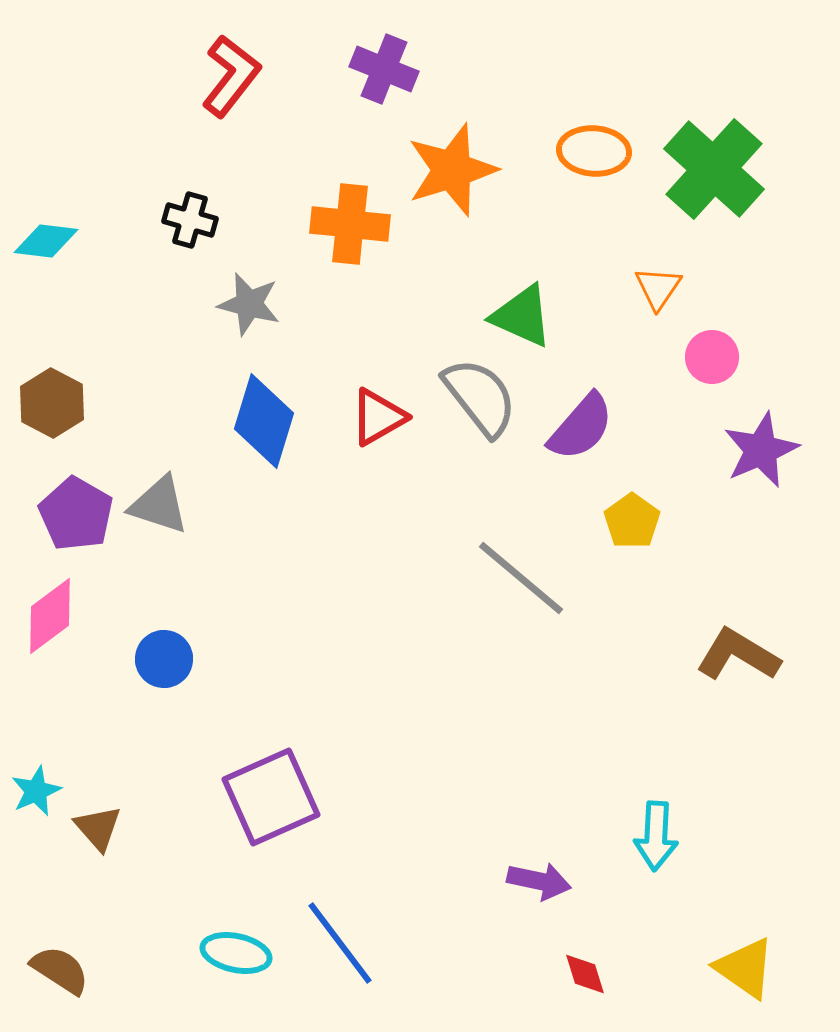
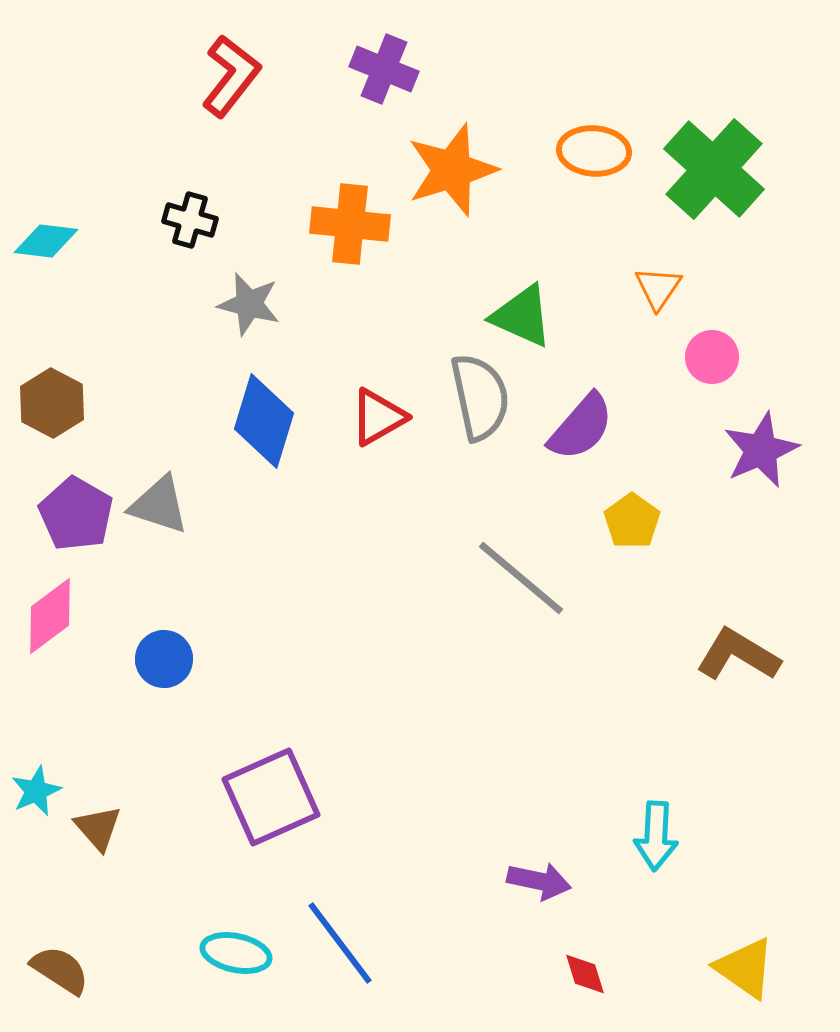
gray semicircle: rotated 26 degrees clockwise
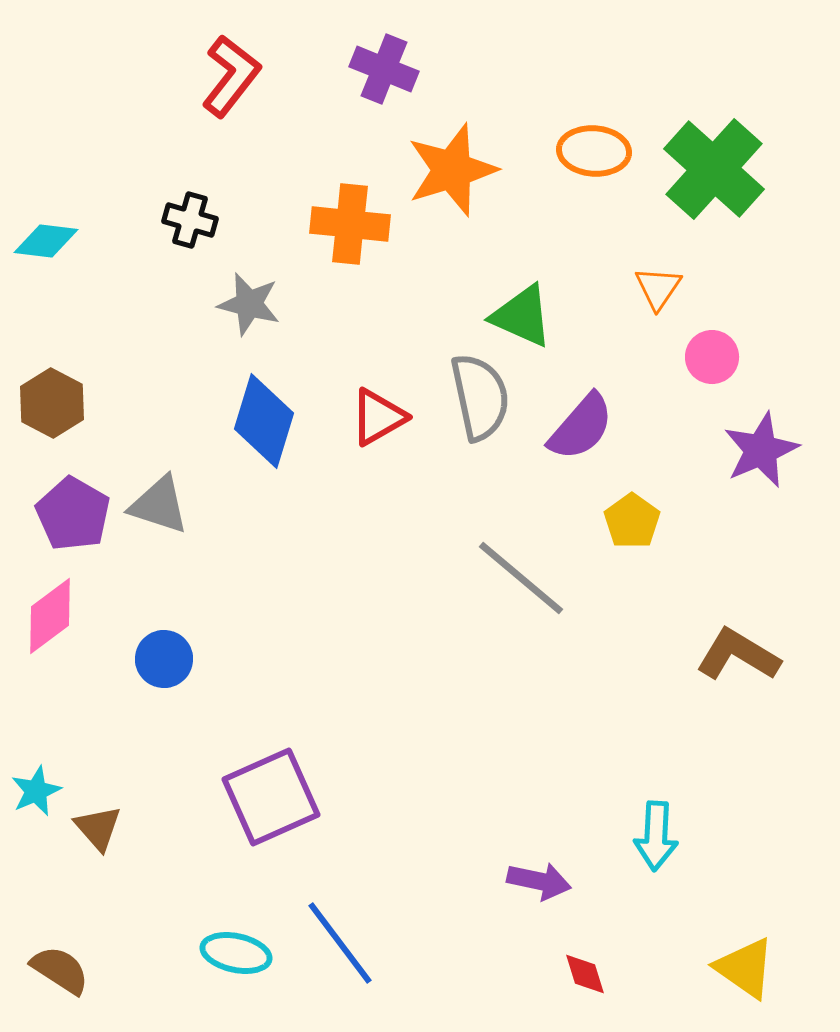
purple pentagon: moved 3 px left
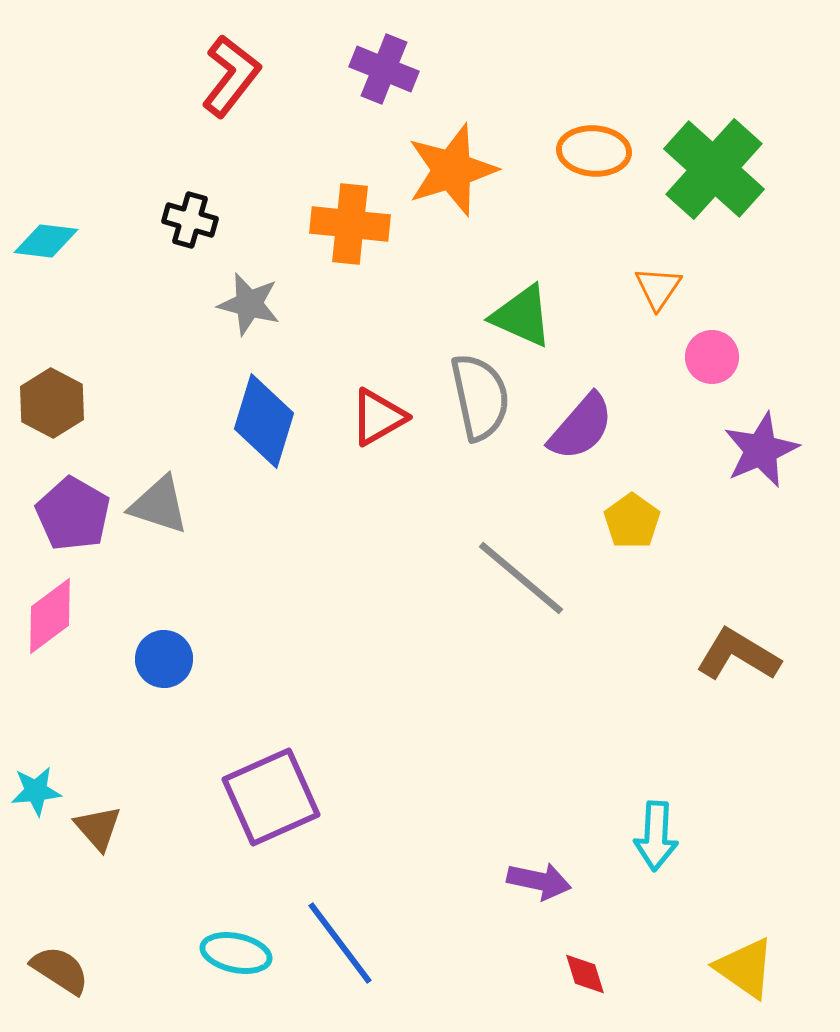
cyan star: rotated 18 degrees clockwise
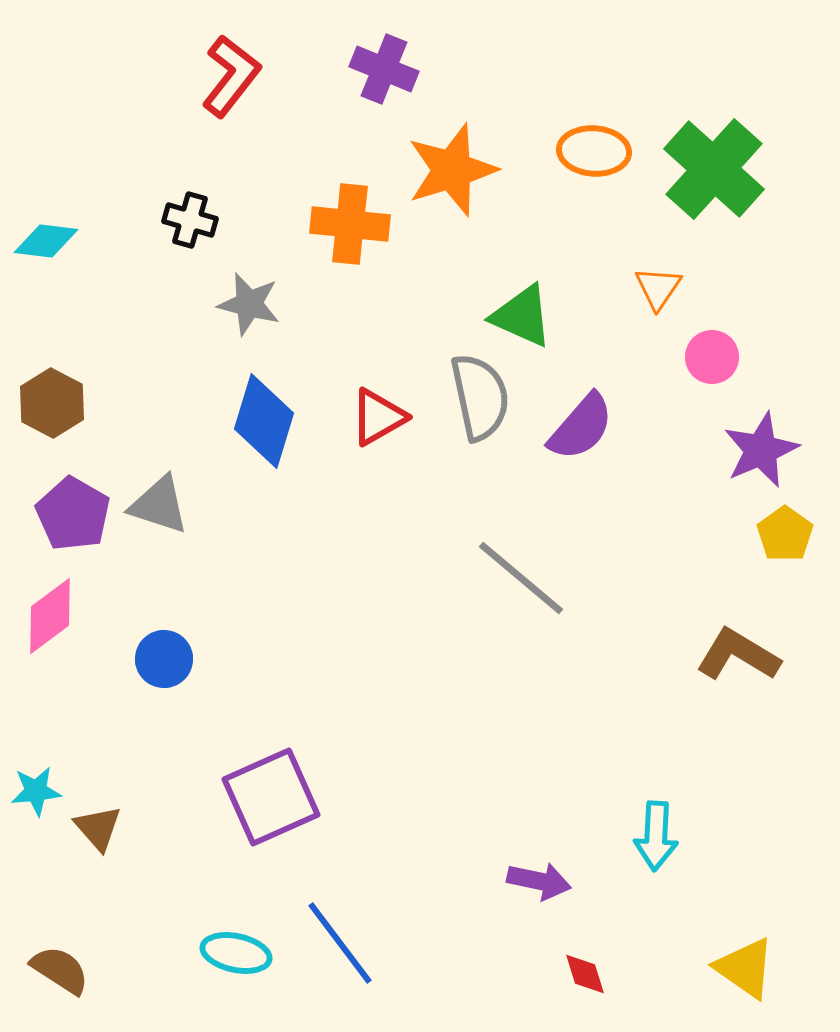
yellow pentagon: moved 153 px right, 13 px down
